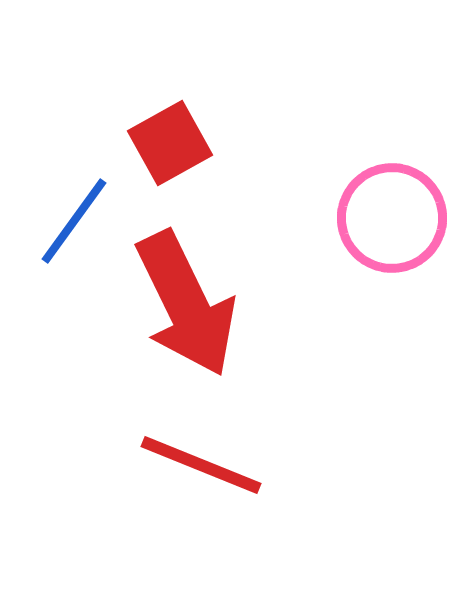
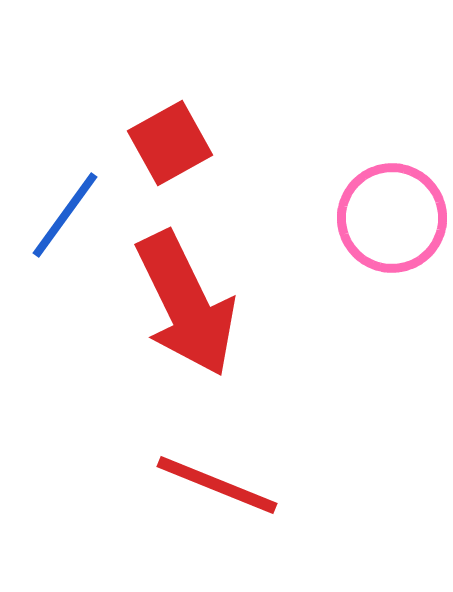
blue line: moved 9 px left, 6 px up
red line: moved 16 px right, 20 px down
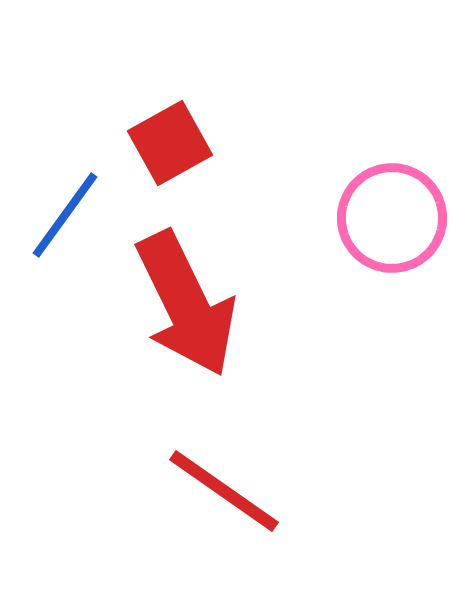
red line: moved 7 px right, 6 px down; rotated 13 degrees clockwise
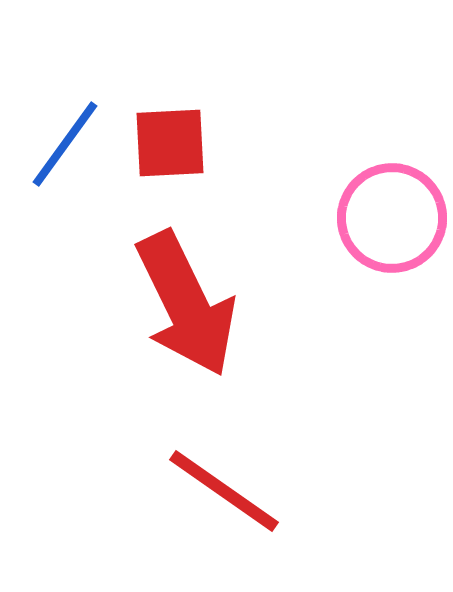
red square: rotated 26 degrees clockwise
blue line: moved 71 px up
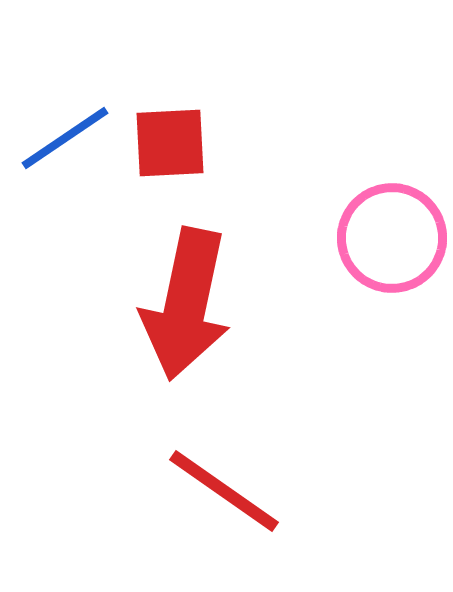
blue line: moved 6 px up; rotated 20 degrees clockwise
pink circle: moved 20 px down
red arrow: rotated 38 degrees clockwise
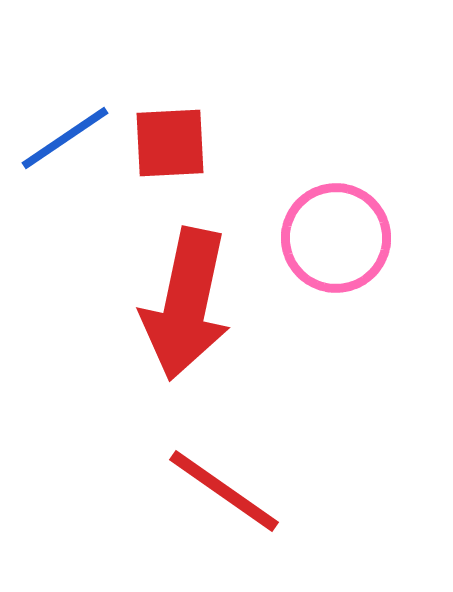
pink circle: moved 56 px left
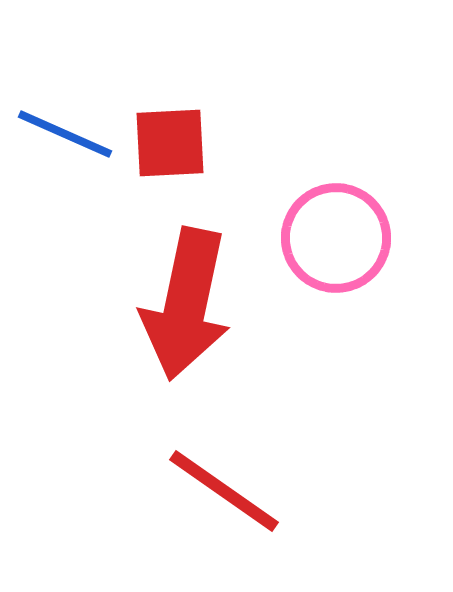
blue line: moved 4 px up; rotated 58 degrees clockwise
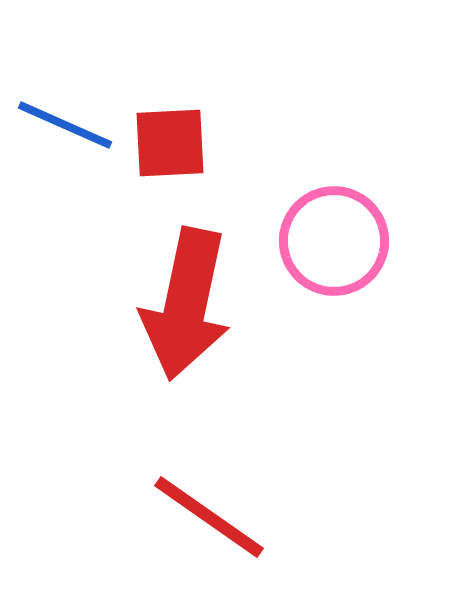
blue line: moved 9 px up
pink circle: moved 2 px left, 3 px down
red line: moved 15 px left, 26 px down
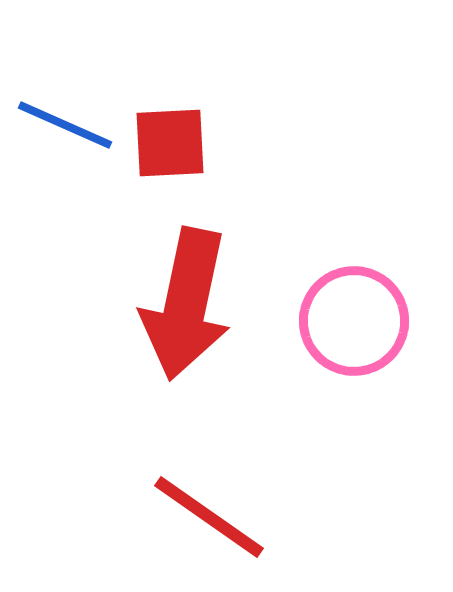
pink circle: moved 20 px right, 80 px down
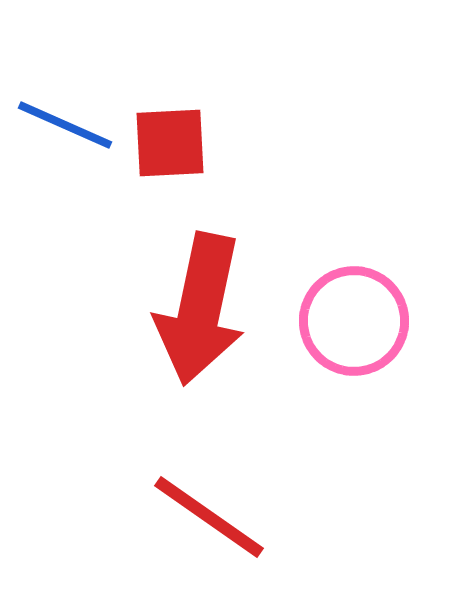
red arrow: moved 14 px right, 5 px down
